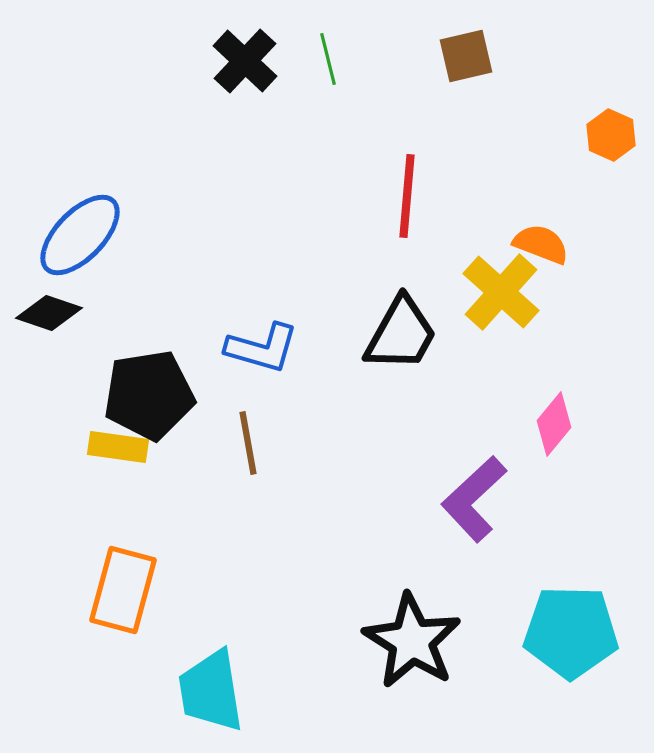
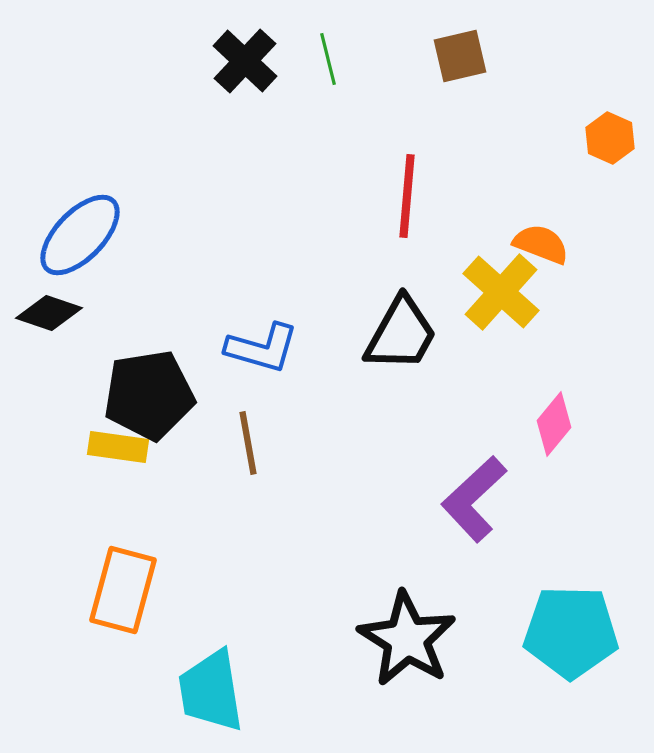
brown square: moved 6 px left
orange hexagon: moved 1 px left, 3 px down
black star: moved 5 px left, 2 px up
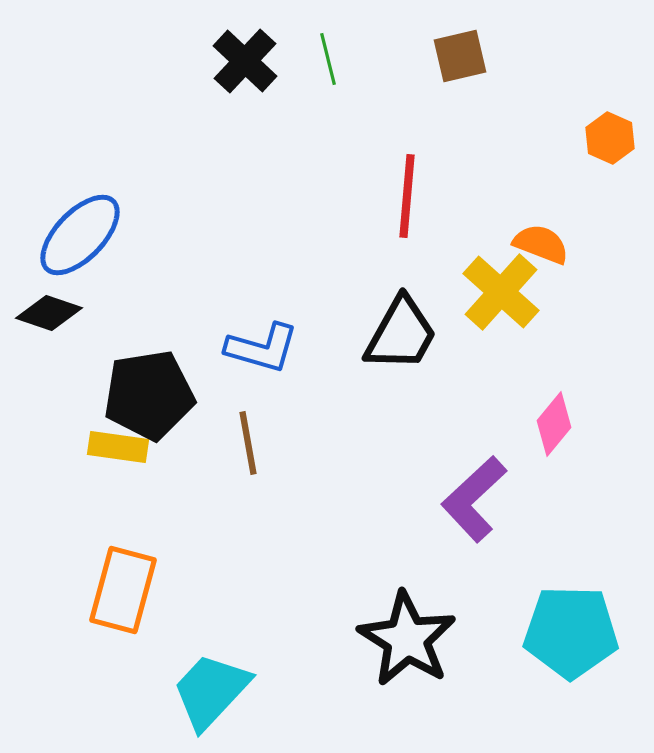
cyan trapezoid: rotated 52 degrees clockwise
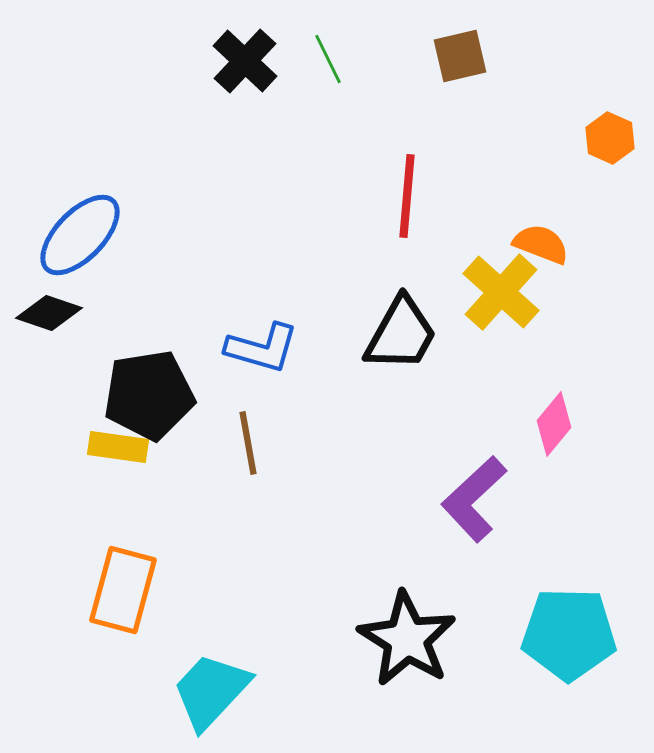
green line: rotated 12 degrees counterclockwise
cyan pentagon: moved 2 px left, 2 px down
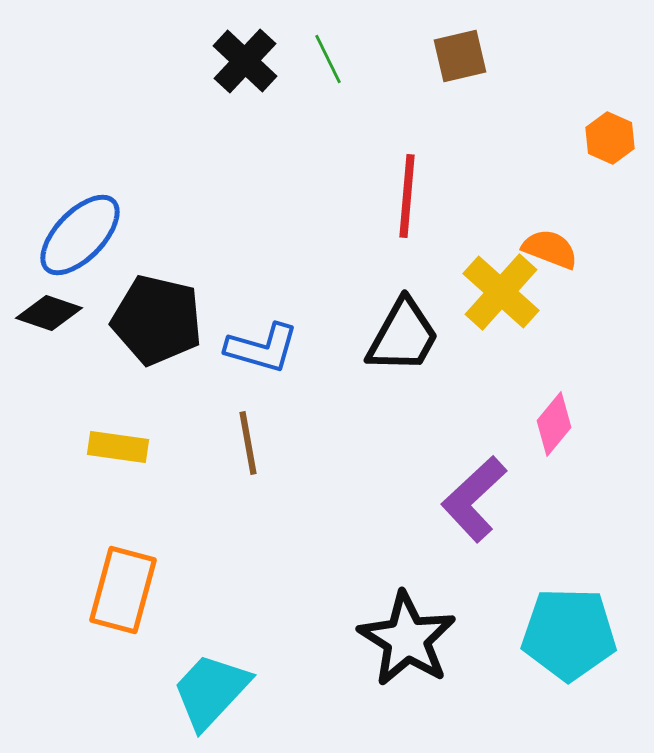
orange semicircle: moved 9 px right, 5 px down
black trapezoid: moved 2 px right, 2 px down
black pentagon: moved 8 px right, 75 px up; rotated 22 degrees clockwise
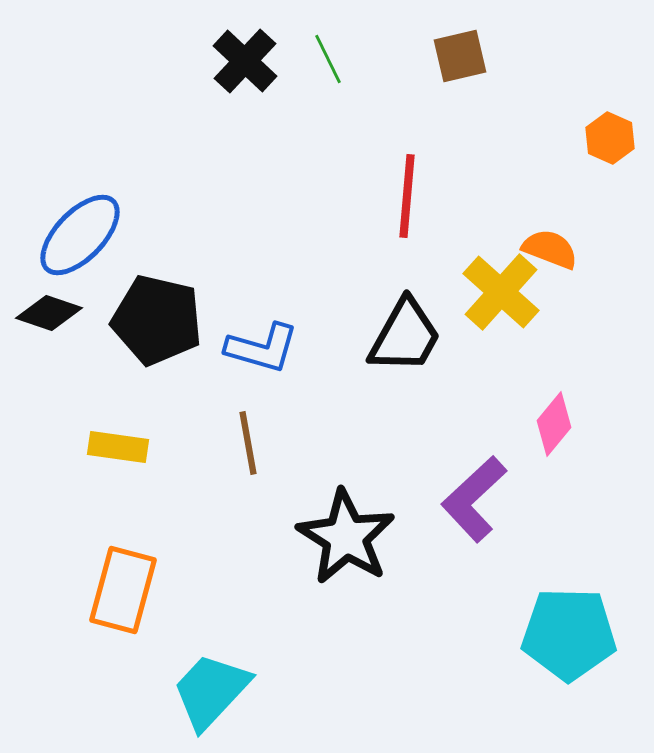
black trapezoid: moved 2 px right
black star: moved 61 px left, 102 px up
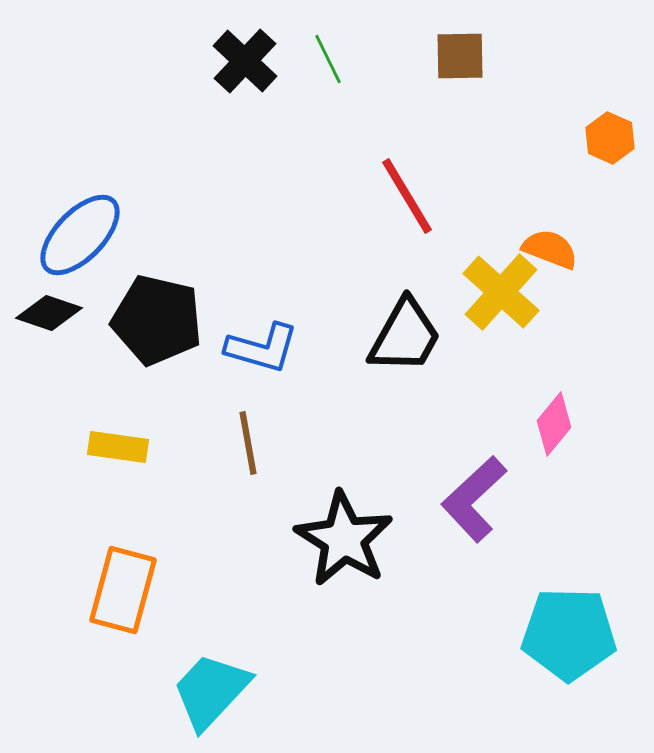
brown square: rotated 12 degrees clockwise
red line: rotated 36 degrees counterclockwise
black star: moved 2 px left, 2 px down
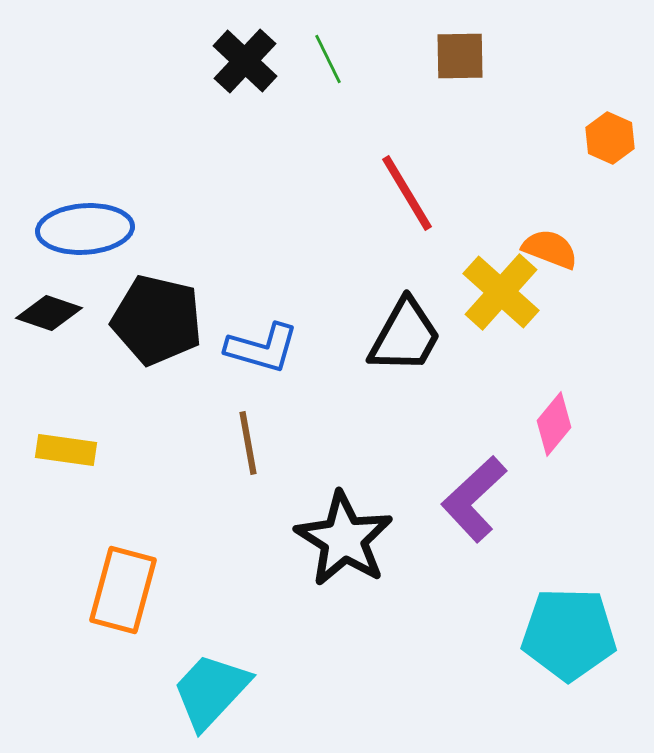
red line: moved 3 px up
blue ellipse: moved 5 px right, 6 px up; rotated 42 degrees clockwise
yellow rectangle: moved 52 px left, 3 px down
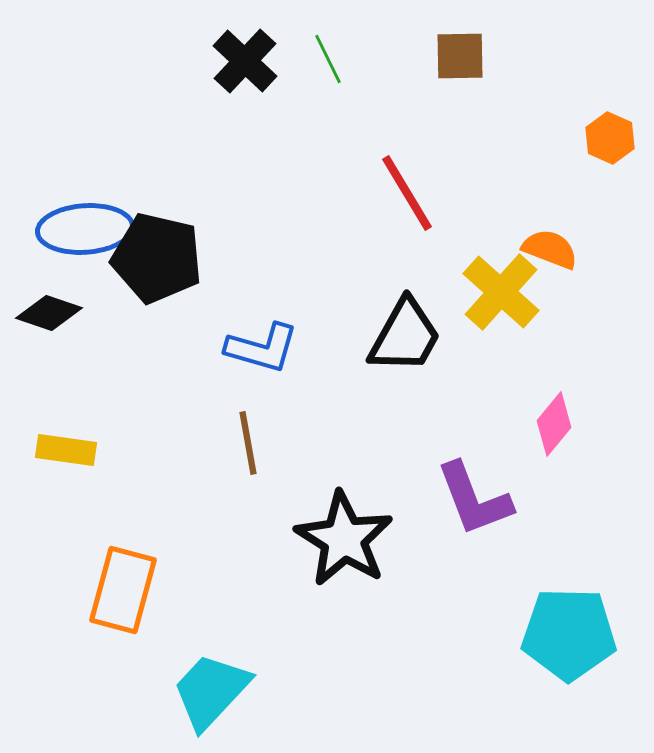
black pentagon: moved 62 px up
purple L-shape: rotated 68 degrees counterclockwise
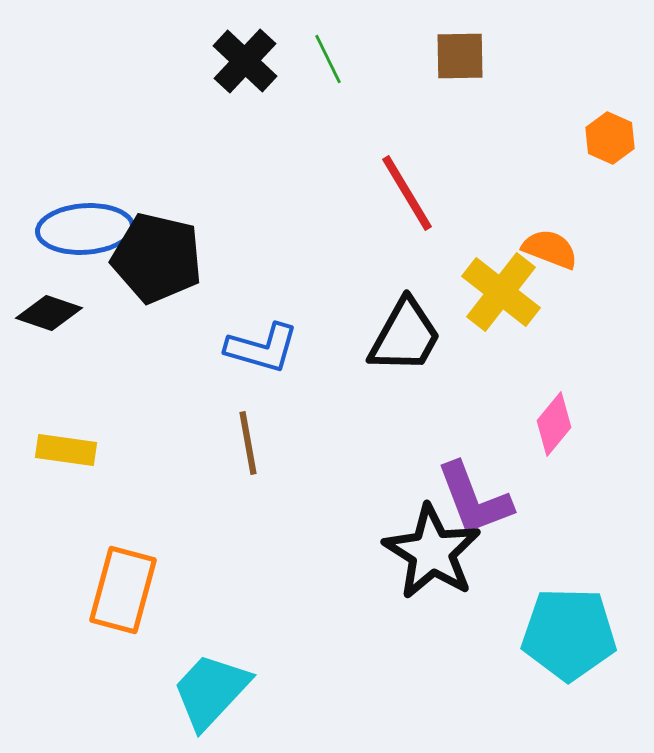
yellow cross: rotated 4 degrees counterclockwise
black star: moved 88 px right, 13 px down
